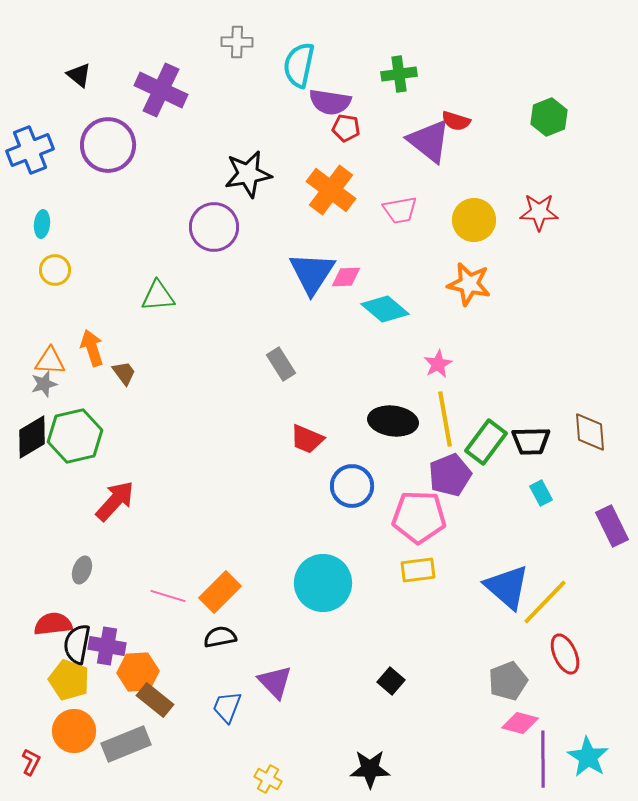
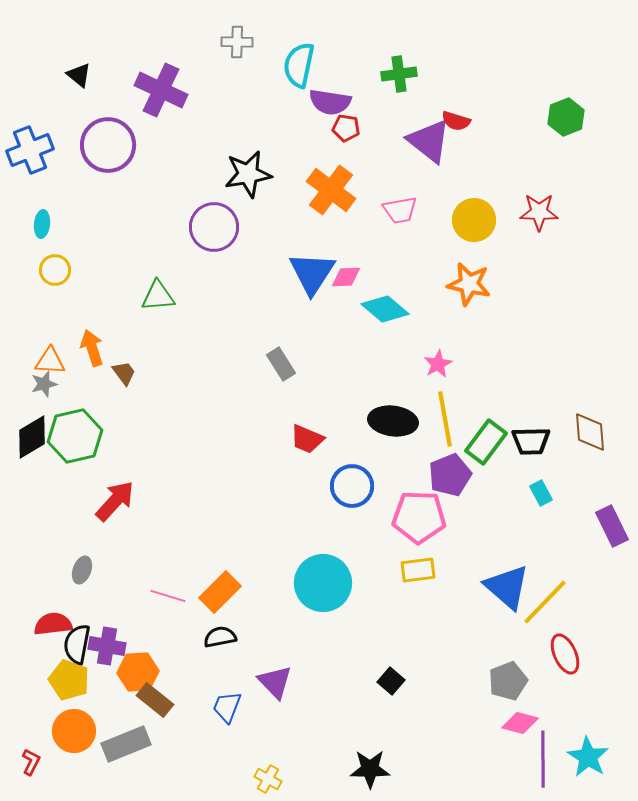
green hexagon at (549, 117): moved 17 px right
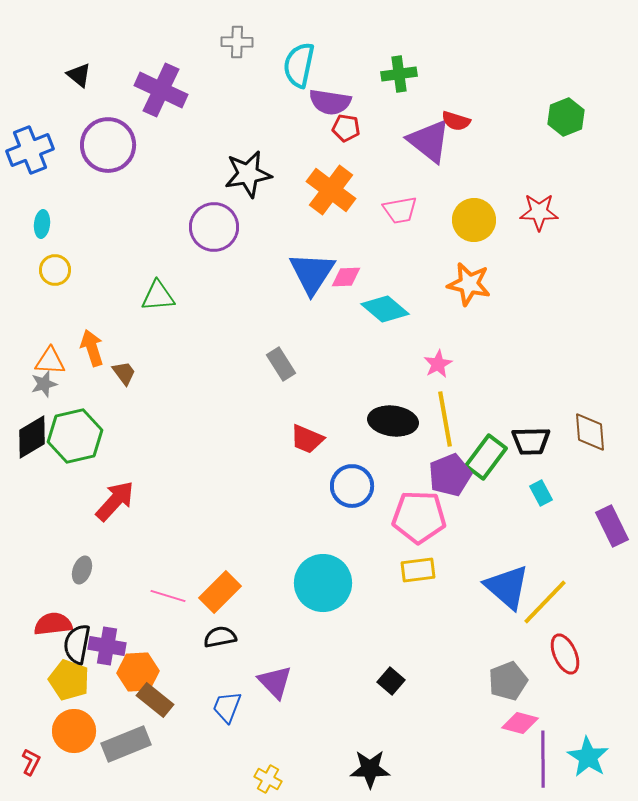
green rectangle at (486, 442): moved 15 px down
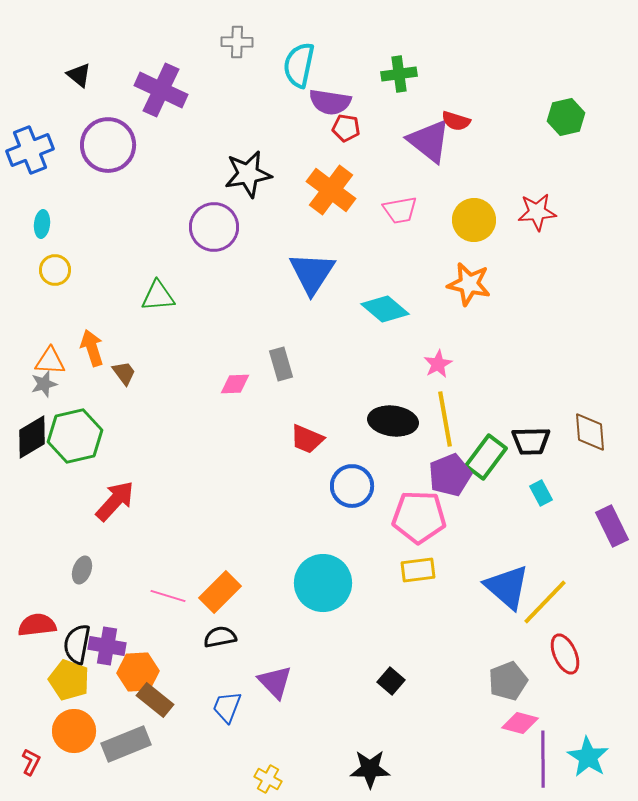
green hexagon at (566, 117): rotated 9 degrees clockwise
red star at (539, 212): moved 2 px left; rotated 6 degrees counterclockwise
pink diamond at (346, 277): moved 111 px left, 107 px down
gray rectangle at (281, 364): rotated 16 degrees clockwise
red semicircle at (53, 624): moved 16 px left, 1 px down
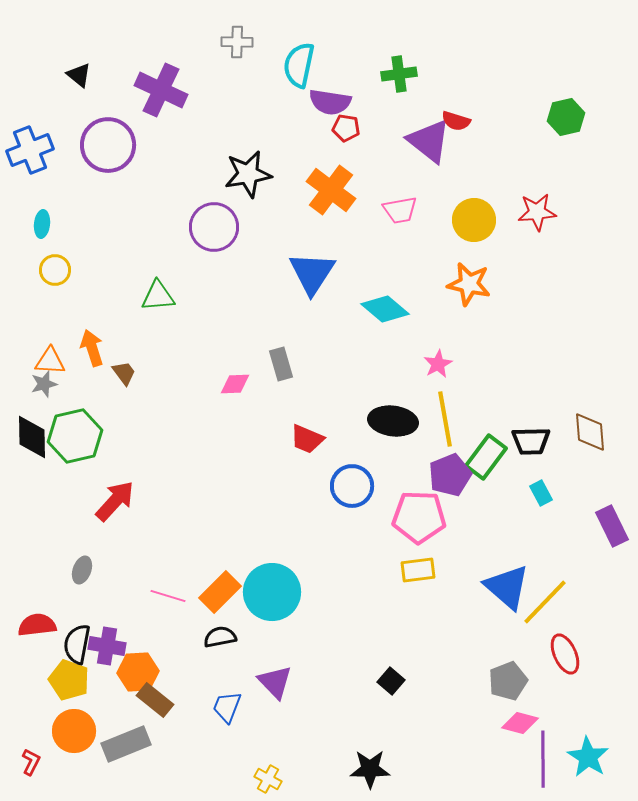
black diamond at (32, 437): rotated 60 degrees counterclockwise
cyan circle at (323, 583): moved 51 px left, 9 px down
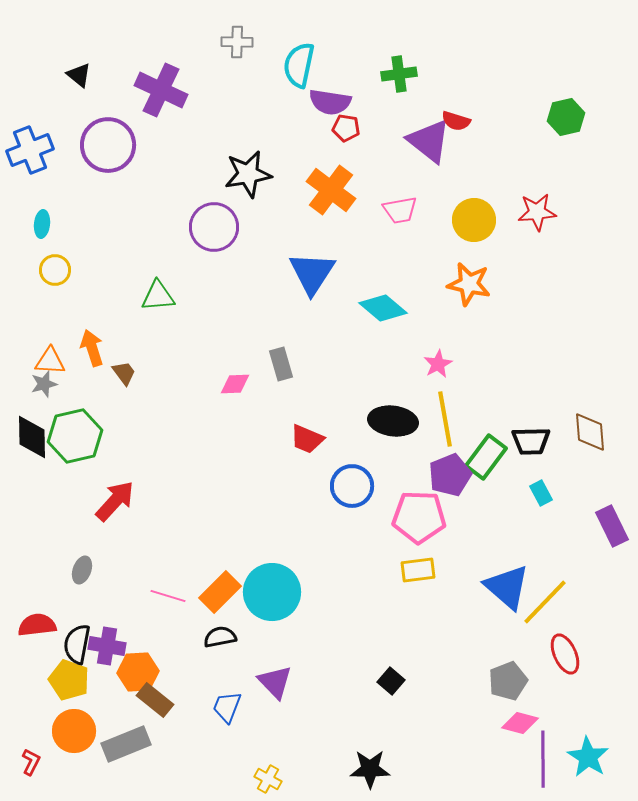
cyan diamond at (385, 309): moved 2 px left, 1 px up
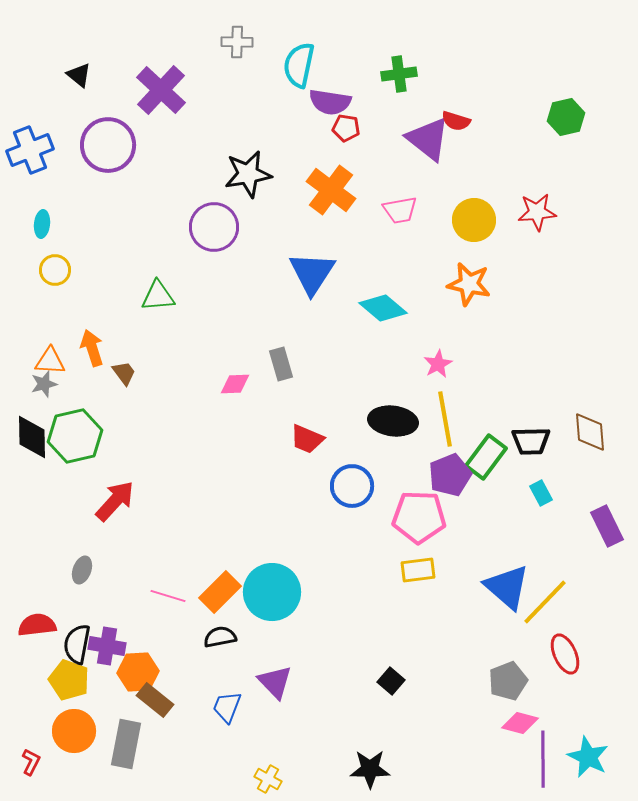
purple cross at (161, 90): rotated 18 degrees clockwise
purple triangle at (429, 141): moved 1 px left, 2 px up
purple rectangle at (612, 526): moved 5 px left
gray rectangle at (126, 744): rotated 57 degrees counterclockwise
cyan star at (588, 757): rotated 6 degrees counterclockwise
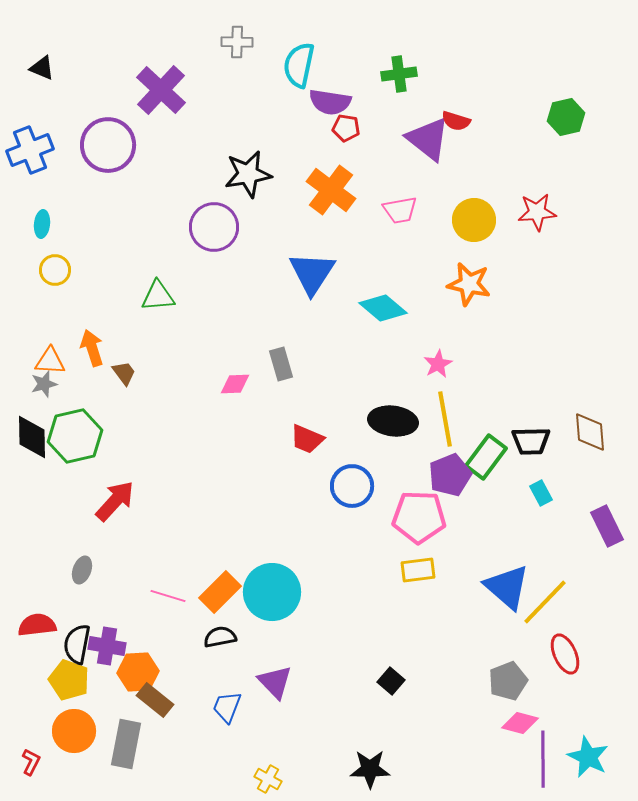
black triangle at (79, 75): moved 37 px left, 7 px up; rotated 16 degrees counterclockwise
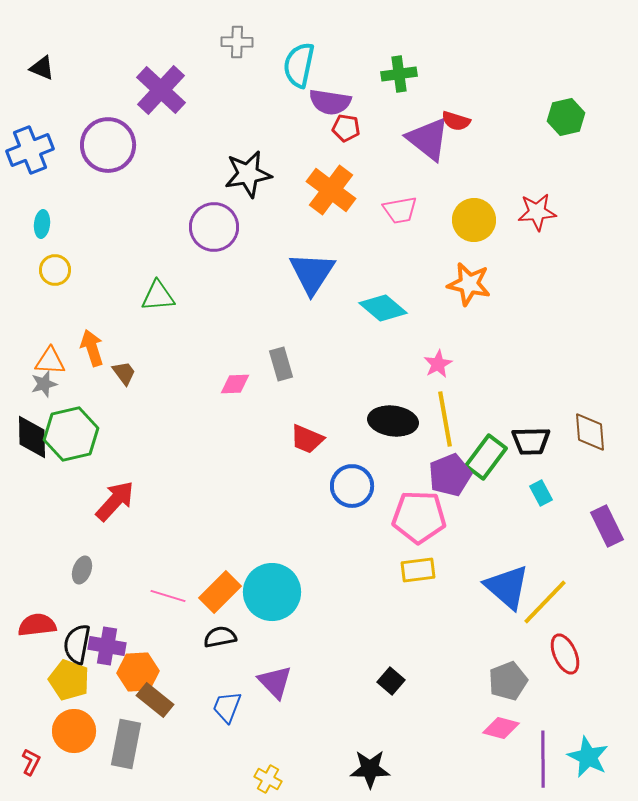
green hexagon at (75, 436): moved 4 px left, 2 px up
pink diamond at (520, 723): moved 19 px left, 5 px down
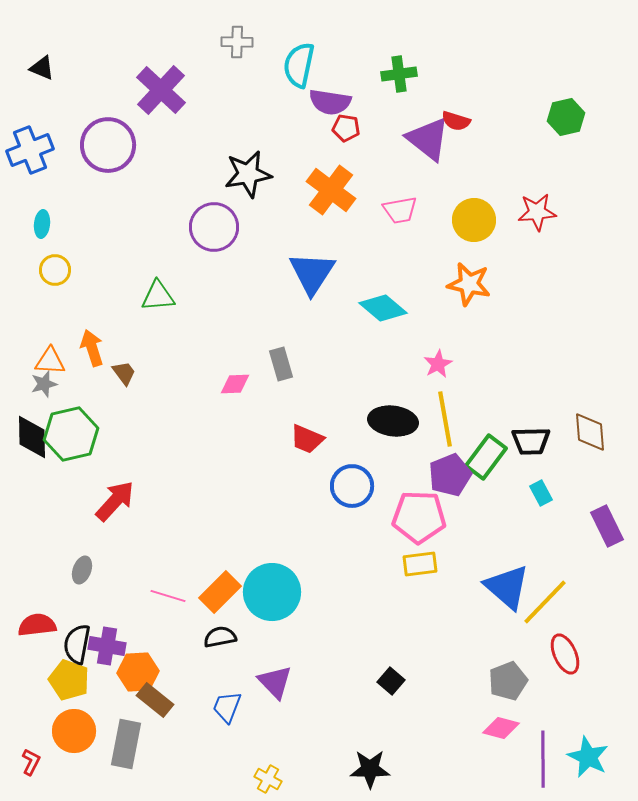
yellow rectangle at (418, 570): moved 2 px right, 6 px up
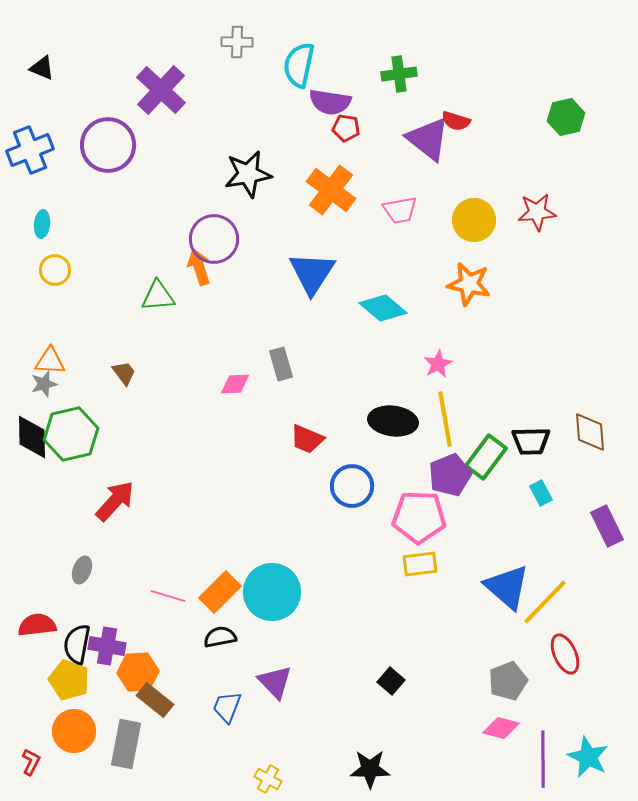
purple circle at (214, 227): moved 12 px down
orange arrow at (92, 348): moved 107 px right, 81 px up
